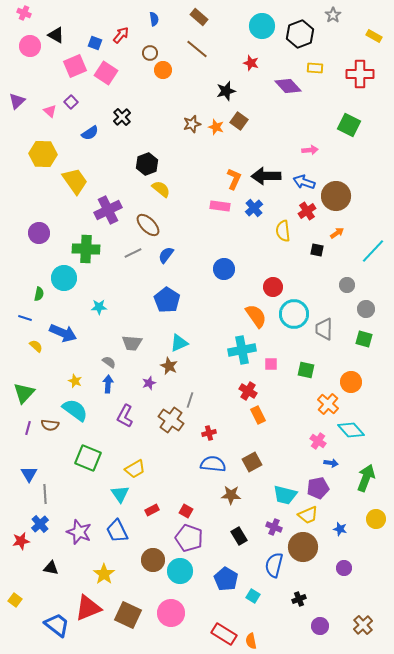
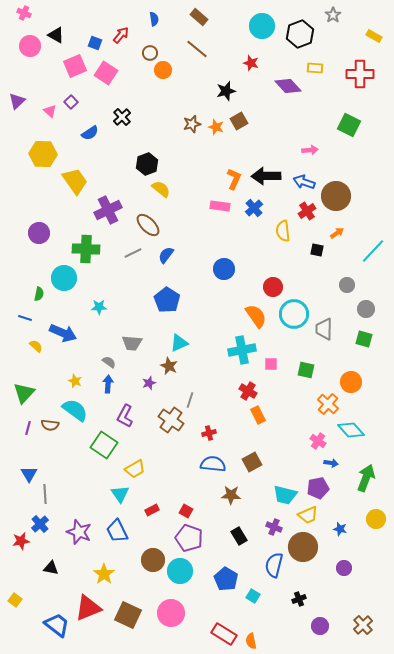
brown square at (239, 121): rotated 24 degrees clockwise
green square at (88, 458): moved 16 px right, 13 px up; rotated 12 degrees clockwise
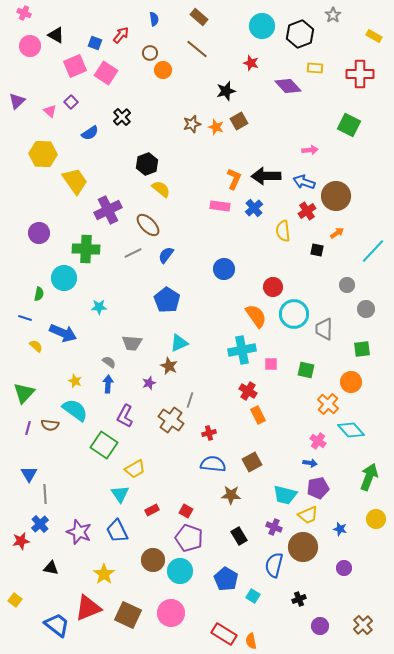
green square at (364, 339): moved 2 px left, 10 px down; rotated 24 degrees counterclockwise
blue arrow at (331, 463): moved 21 px left
green arrow at (366, 478): moved 3 px right, 1 px up
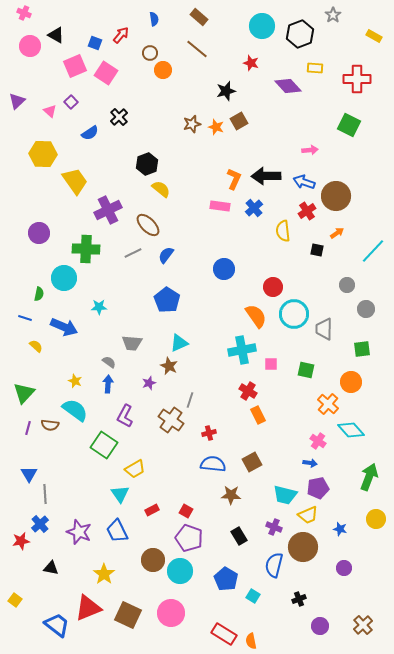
red cross at (360, 74): moved 3 px left, 5 px down
black cross at (122, 117): moved 3 px left
blue arrow at (63, 333): moved 1 px right, 6 px up
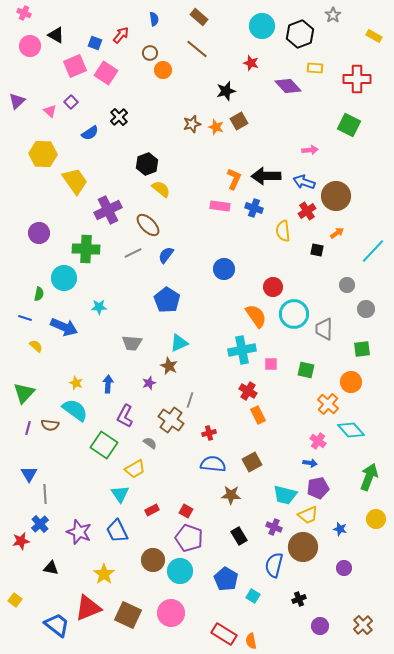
blue cross at (254, 208): rotated 30 degrees counterclockwise
gray semicircle at (109, 362): moved 41 px right, 81 px down
yellow star at (75, 381): moved 1 px right, 2 px down
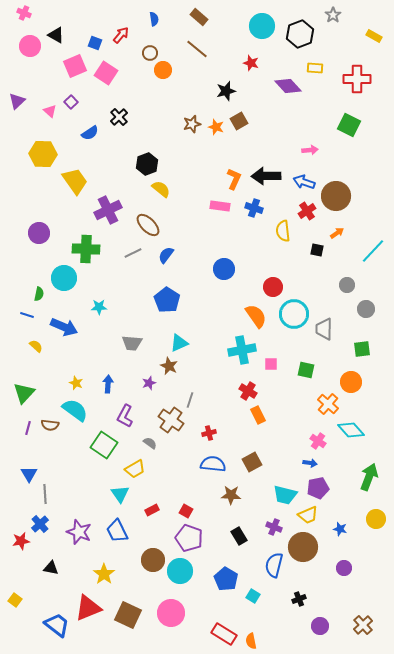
blue line at (25, 318): moved 2 px right, 3 px up
